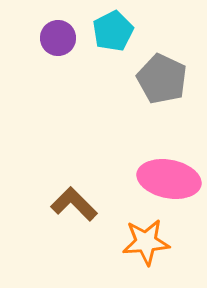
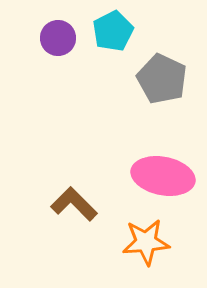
pink ellipse: moved 6 px left, 3 px up
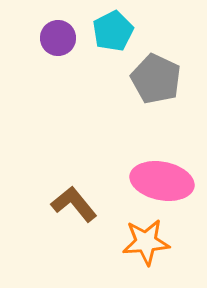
gray pentagon: moved 6 px left
pink ellipse: moved 1 px left, 5 px down
brown L-shape: rotated 6 degrees clockwise
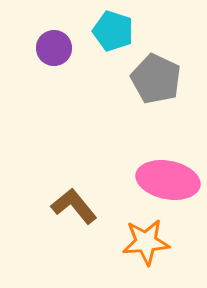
cyan pentagon: rotated 27 degrees counterclockwise
purple circle: moved 4 px left, 10 px down
pink ellipse: moved 6 px right, 1 px up
brown L-shape: moved 2 px down
